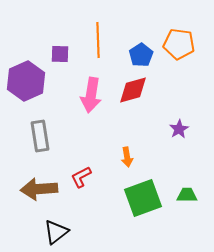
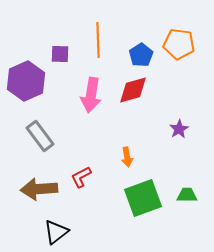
gray rectangle: rotated 28 degrees counterclockwise
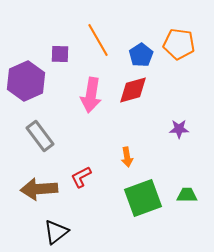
orange line: rotated 28 degrees counterclockwise
purple star: rotated 30 degrees clockwise
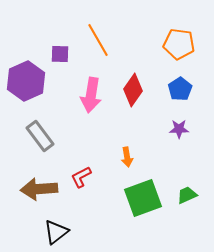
blue pentagon: moved 39 px right, 34 px down
red diamond: rotated 40 degrees counterclockwise
green trapezoid: rotated 25 degrees counterclockwise
